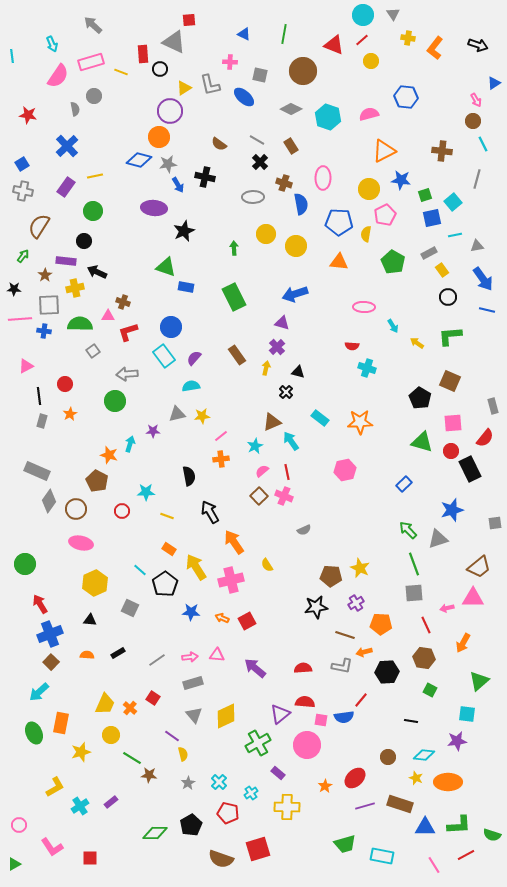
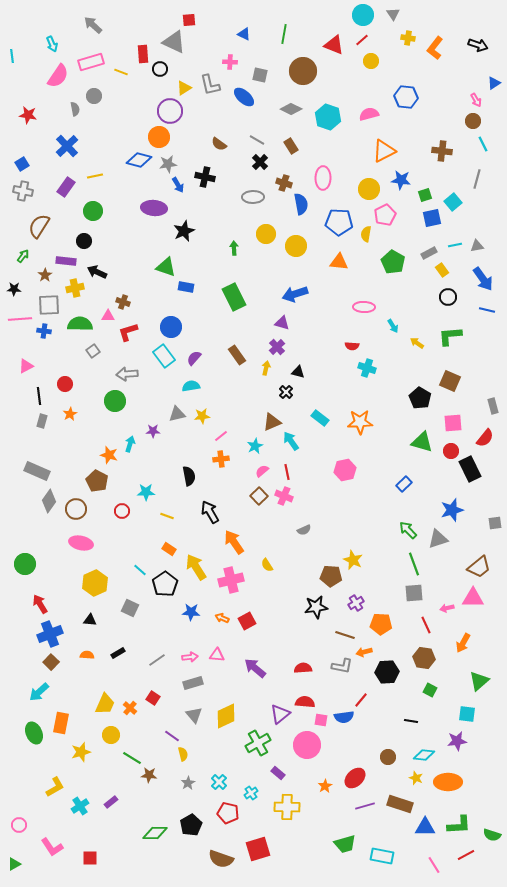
cyan line at (455, 235): moved 10 px down
yellow star at (360, 568): moved 7 px left, 8 px up
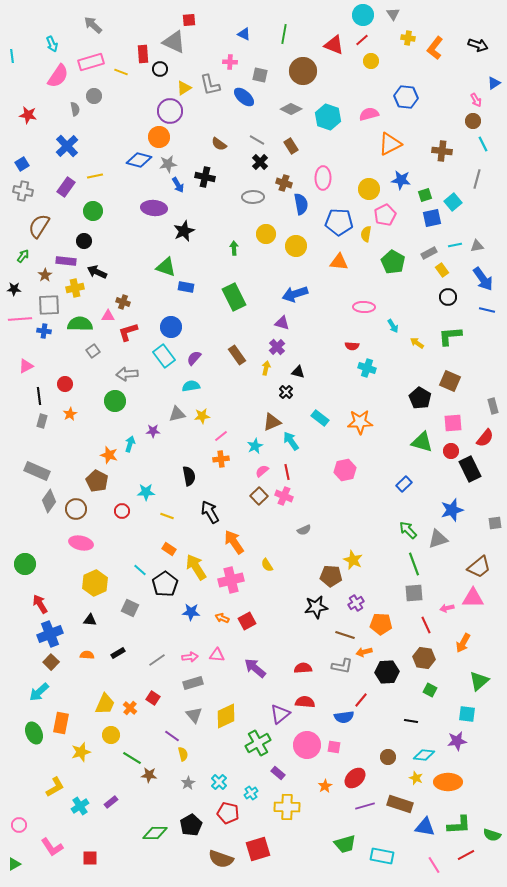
orange triangle at (384, 151): moved 6 px right, 7 px up
pink square at (321, 720): moved 13 px right, 27 px down
blue triangle at (425, 827): rotated 10 degrees clockwise
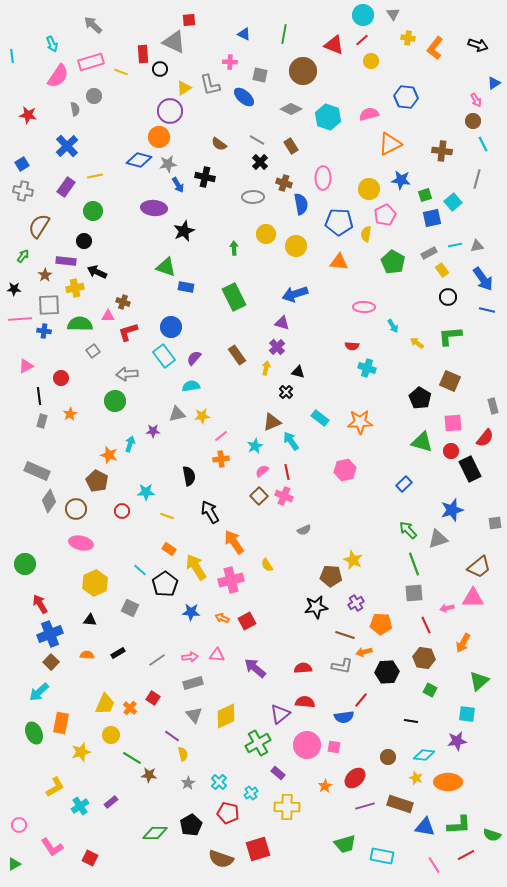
red circle at (65, 384): moved 4 px left, 6 px up
red square at (90, 858): rotated 28 degrees clockwise
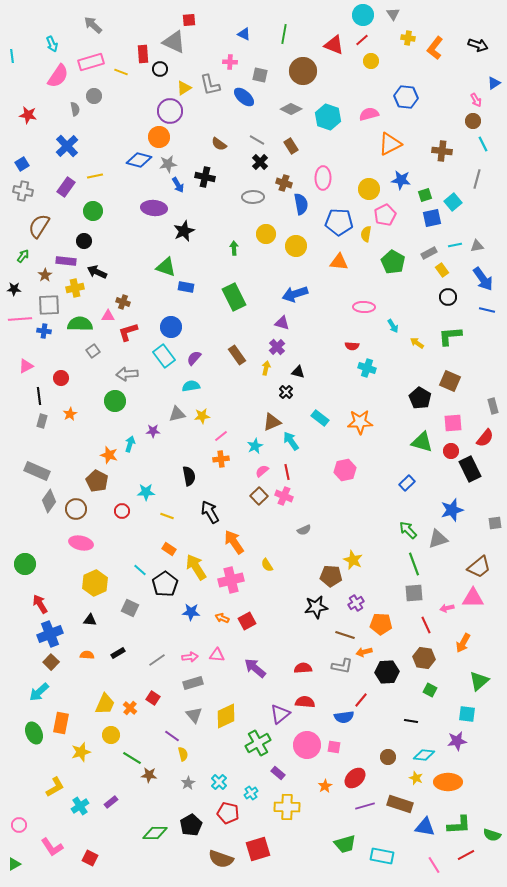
blue rectangle at (404, 484): moved 3 px right, 1 px up
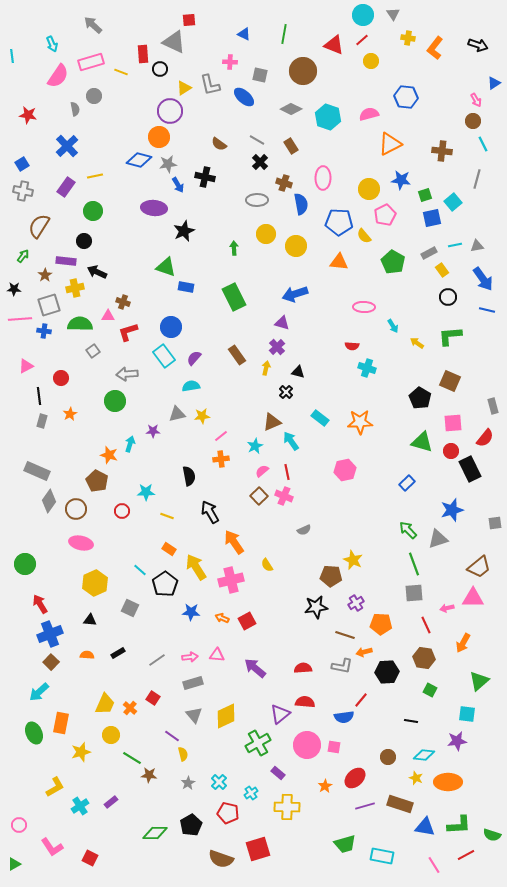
gray ellipse at (253, 197): moved 4 px right, 3 px down
yellow semicircle at (366, 234): moved 2 px left, 2 px down; rotated 49 degrees counterclockwise
gray square at (49, 305): rotated 15 degrees counterclockwise
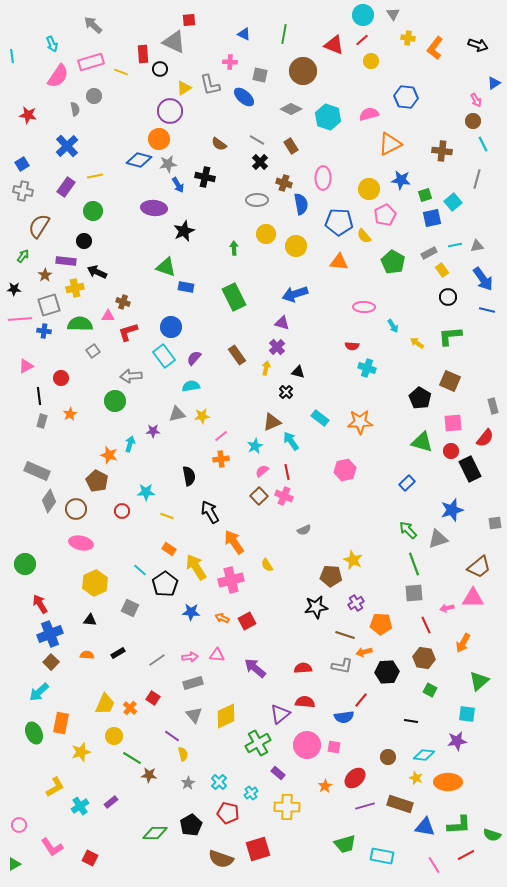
orange circle at (159, 137): moved 2 px down
gray arrow at (127, 374): moved 4 px right, 2 px down
yellow circle at (111, 735): moved 3 px right, 1 px down
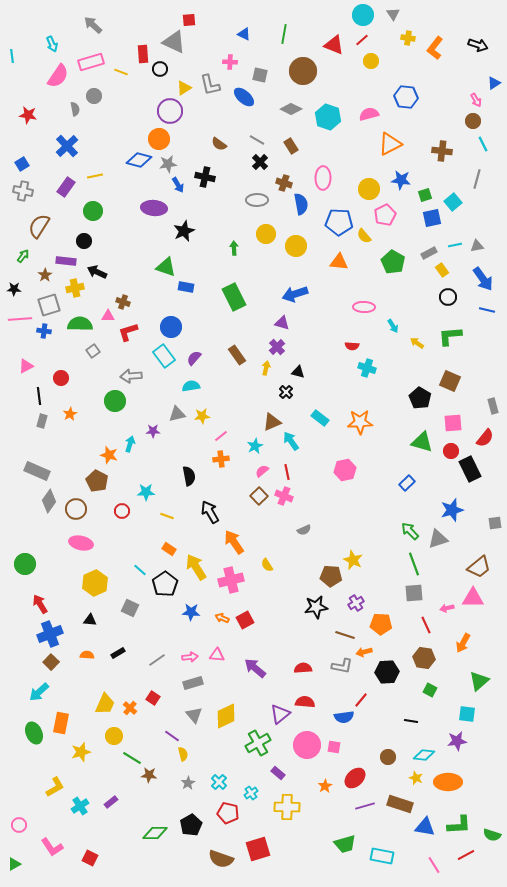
green arrow at (408, 530): moved 2 px right, 1 px down
red square at (247, 621): moved 2 px left, 1 px up
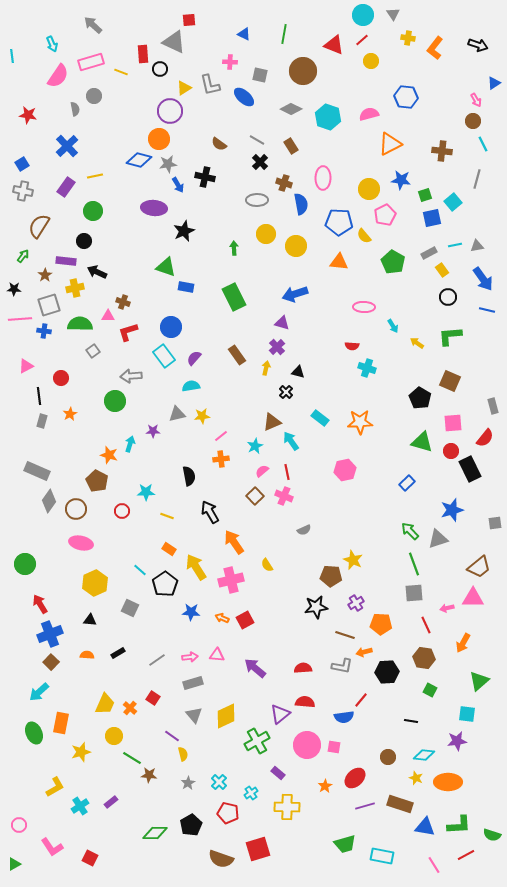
brown square at (259, 496): moved 4 px left
green cross at (258, 743): moved 1 px left, 2 px up
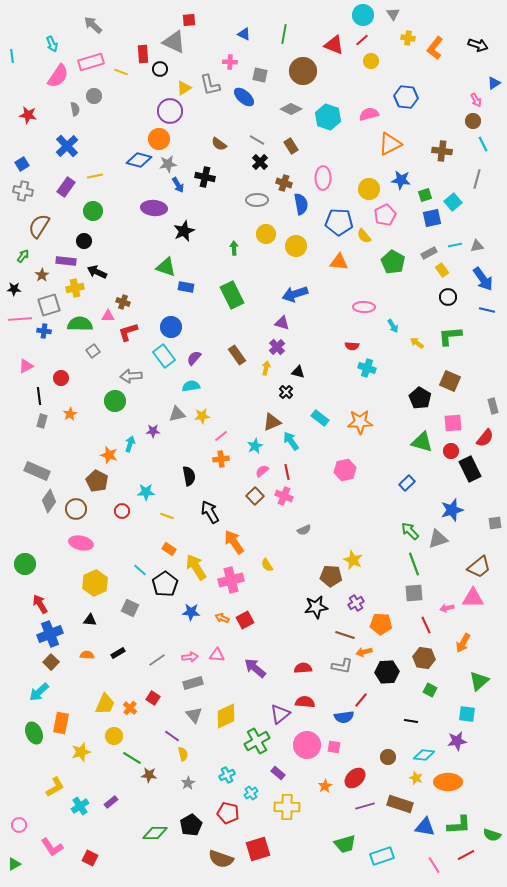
brown star at (45, 275): moved 3 px left
green rectangle at (234, 297): moved 2 px left, 2 px up
cyan cross at (219, 782): moved 8 px right, 7 px up; rotated 21 degrees clockwise
cyan rectangle at (382, 856): rotated 30 degrees counterclockwise
